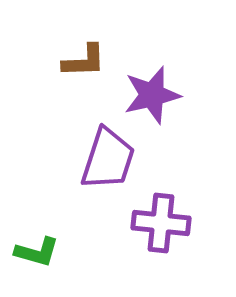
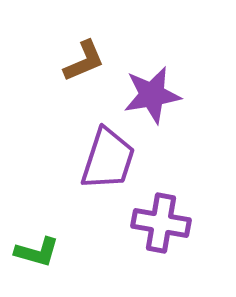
brown L-shape: rotated 21 degrees counterclockwise
purple star: rotated 4 degrees clockwise
purple cross: rotated 4 degrees clockwise
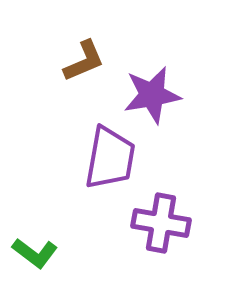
purple trapezoid: moved 2 px right, 1 px up; rotated 8 degrees counterclockwise
green L-shape: moved 2 px left, 1 px down; rotated 21 degrees clockwise
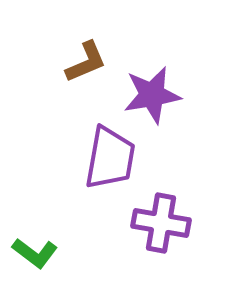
brown L-shape: moved 2 px right, 1 px down
